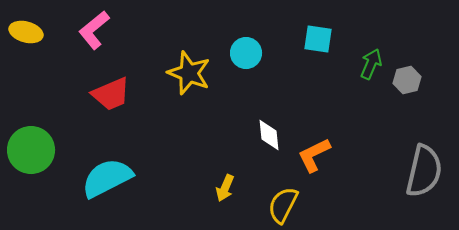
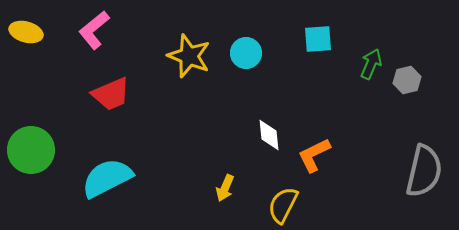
cyan square: rotated 12 degrees counterclockwise
yellow star: moved 17 px up
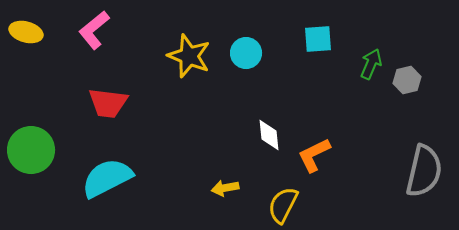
red trapezoid: moved 3 px left, 9 px down; rotated 30 degrees clockwise
yellow arrow: rotated 56 degrees clockwise
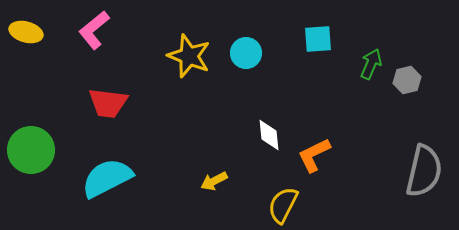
yellow arrow: moved 11 px left, 7 px up; rotated 16 degrees counterclockwise
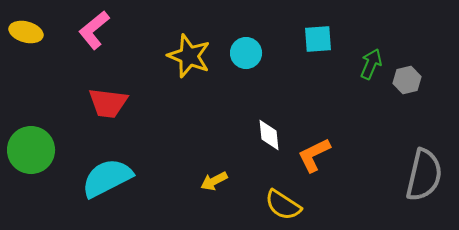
gray semicircle: moved 4 px down
yellow semicircle: rotated 84 degrees counterclockwise
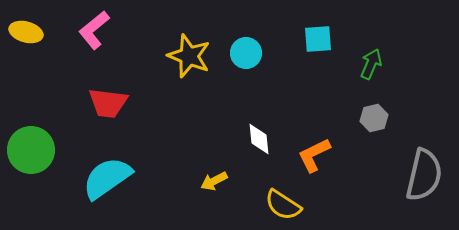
gray hexagon: moved 33 px left, 38 px down
white diamond: moved 10 px left, 4 px down
cyan semicircle: rotated 8 degrees counterclockwise
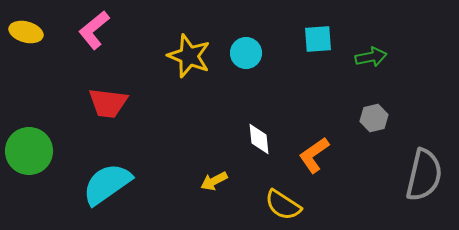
green arrow: moved 7 px up; rotated 56 degrees clockwise
green circle: moved 2 px left, 1 px down
orange L-shape: rotated 9 degrees counterclockwise
cyan semicircle: moved 6 px down
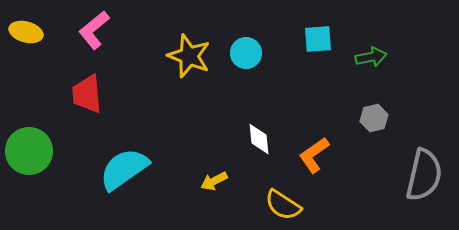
red trapezoid: moved 21 px left, 9 px up; rotated 78 degrees clockwise
cyan semicircle: moved 17 px right, 15 px up
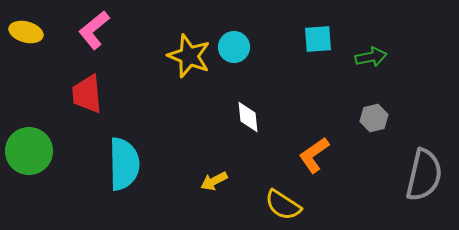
cyan circle: moved 12 px left, 6 px up
white diamond: moved 11 px left, 22 px up
cyan semicircle: moved 5 px up; rotated 124 degrees clockwise
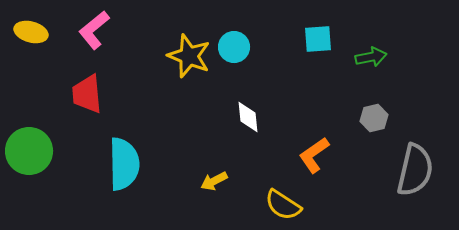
yellow ellipse: moved 5 px right
gray semicircle: moved 9 px left, 5 px up
